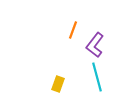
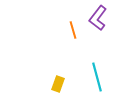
orange line: rotated 36 degrees counterclockwise
purple L-shape: moved 3 px right, 27 px up
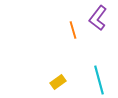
cyan line: moved 2 px right, 3 px down
yellow rectangle: moved 2 px up; rotated 35 degrees clockwise
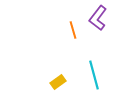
cyan line: moved 5 px left, 5 px up
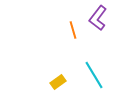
cyan line: rotated 16 degrees counterclockwise
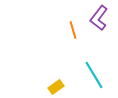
purple L-shape: moved 1 px right
yellow rectangle: moved 2 px left, 5 px down
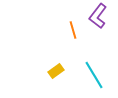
purple L-shape: moved 1 px left, 2 px up
yellow rectangle: moved 16 px up
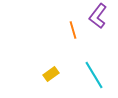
yellow rectangle: moved 5 px left, 3 px down
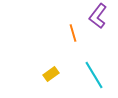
orange line: moved 3 px down
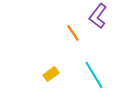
orange line: rotated 18 degrees counterclockwise
